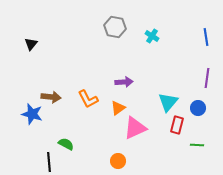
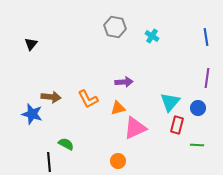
cyan triangle: moved 2 px right
orange triangle: rotated 21 degrees clockwise
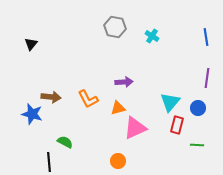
green semicircle: moved 1 px left, 2 px up
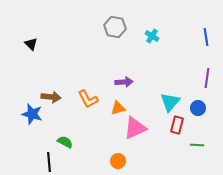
black triangle: rotated 24 degrees counterclockwise
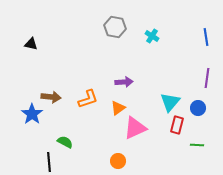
black triangle: rotated 32 degrees counterclockwise
orange L-shape: rotated 80 degrees counterclockwise
orange triangle: rotated 21 degrees counterclockwise
blue star: rotated 20 degrees clockwise
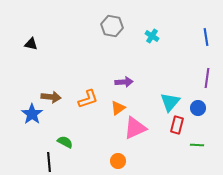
gray hexagon: moved 3 px left, 1 px up
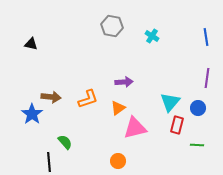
pink triangle: rotated 10 degrees clockwise
green semicircle: rotated 21 degrees clockwise
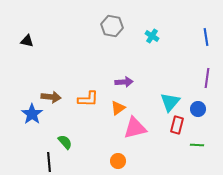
black triangle: moved 4 px left, 3 px up
orange L-shape: rotated 20 degrees clockwise
blue circle: moved 1 px down
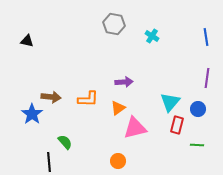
gray hexagon: moved 2 px right, 2 px up
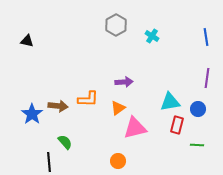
gray hexagon: moved 2 px right, 1 px down; rotated 20 degrees clockwise
brown arrow: moved 7 px right, 9 px down
cyan triangle: rotated 40 degrees clockwise
